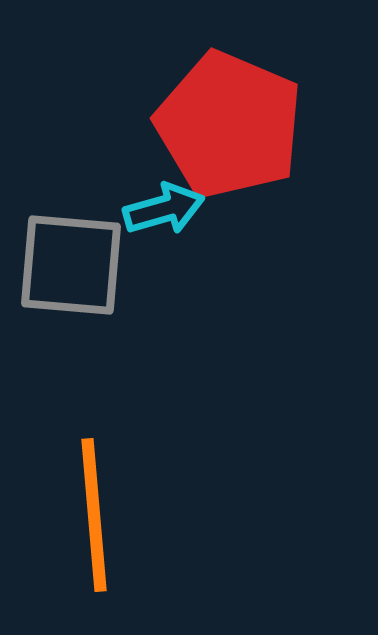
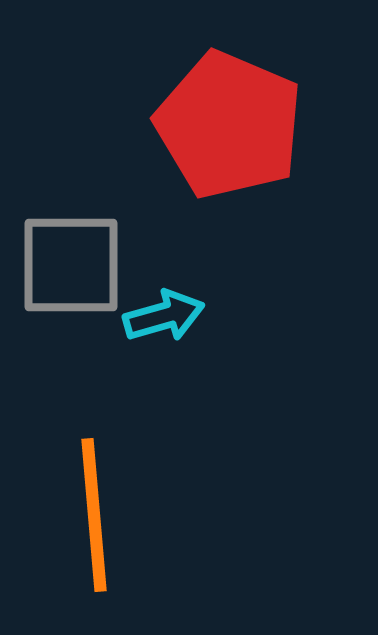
cyan arrow: moved 107 px down
gray square: rotated 5 degrees counterclockwise
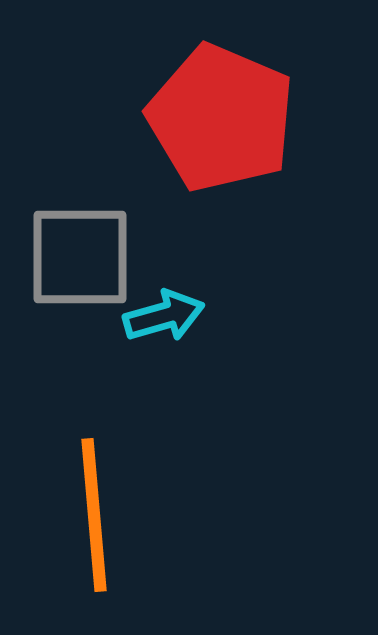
red pentagon: moved 8 px left, 7 px up
gray square: moved 9 px right, 8 px up
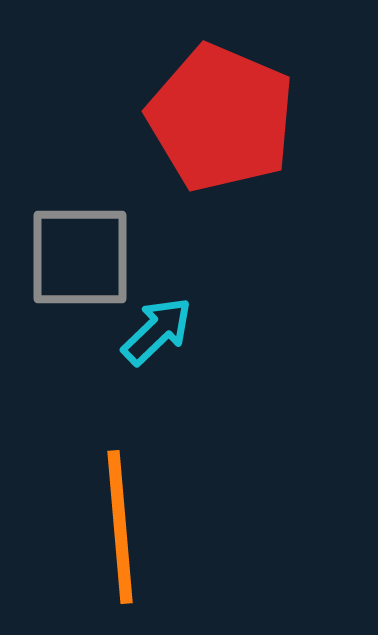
cyan arrow: moved 7 px left, 15 px down; rotated 28 degrees counterclockwise
orange line: moved 26 px right, 12 px down
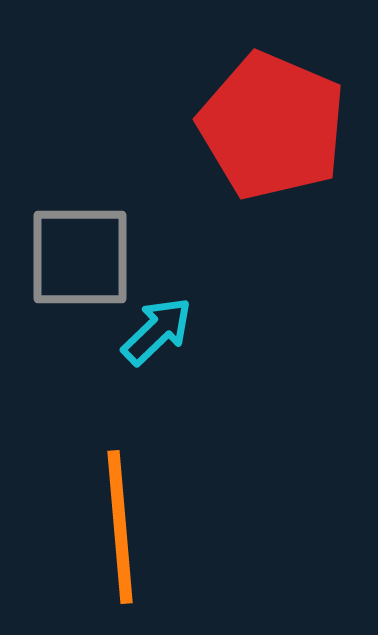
red pentagon: moved 51 px right, 8 px down
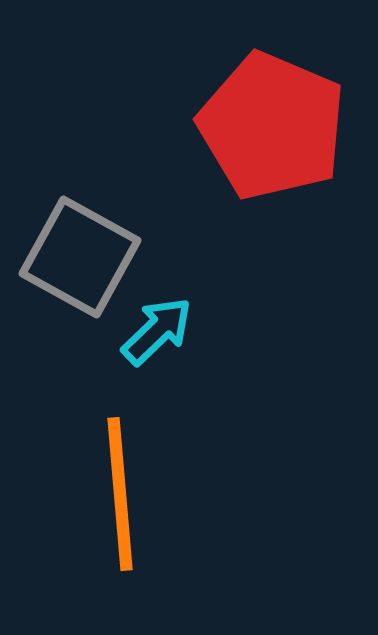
gray square: rotated 29 degrees clockwise
orange line: moved 33 px up
